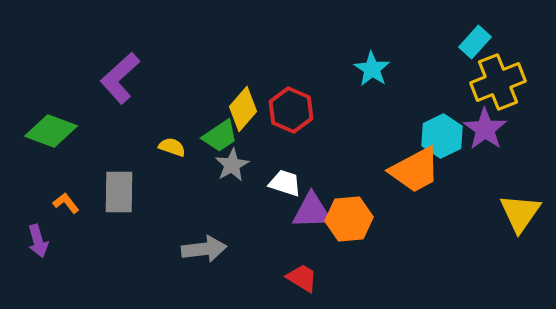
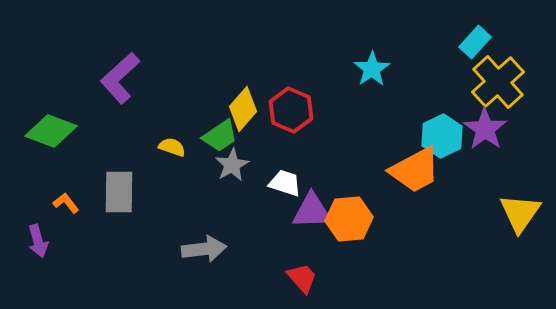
cyan star: rotated 6 degrees clockwise
yellow cross: rotated 20 degrees counterclockwise
red trapezoid: rotated 16 degrees clockwise
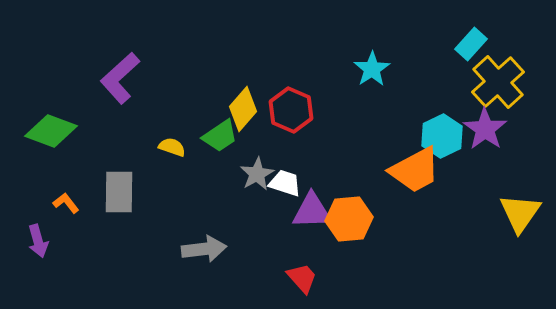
cyan rectangle: moved 4 px left, 2 px down
gray star: moved 25 px right, 9 px down
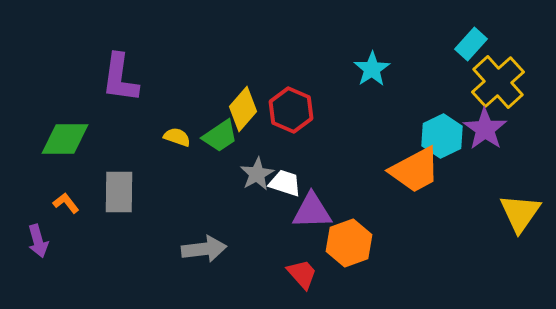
purple L-shape: rotated 40 degrees counterclockwise
green diamond: moved 14 px right, 8 px down; rotated 21 degrees counterclockwise
yellow semicircle: moved 5 px right, 10 px up
orange hexagon: moved 24 px down; rotated 15 degrees counterclockwise
red trapezoid: moved 4 px up
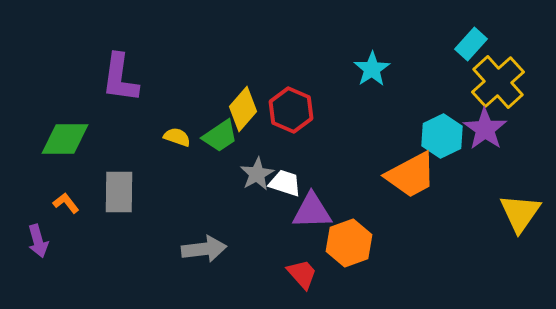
orange trapezoid: moved 4 px left, 5 px down
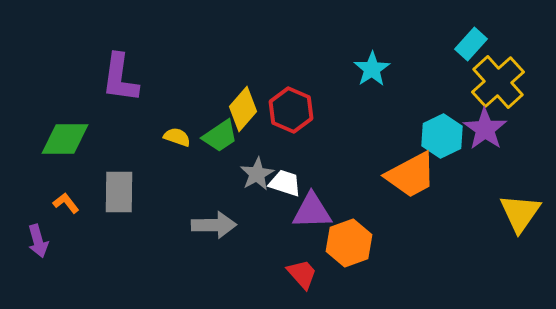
gray arrow: moved 10 px right, 24 px up; rotated 6 degrees clockwise
